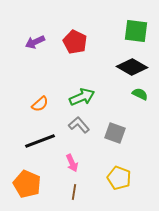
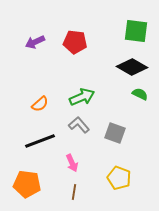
red pentagon: rotated 20 degrees counterclockwise
orange pentagon: rotated 16 degrees counterclockwise
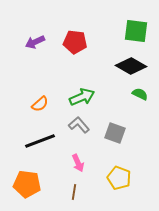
black diamond: moved 1 px left, 1 px up
pink arrow: moved 6 px right
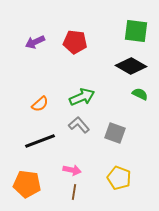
pink arrow: moved 6 px left, 7 px down; rotated 54 degrees counterclockwise
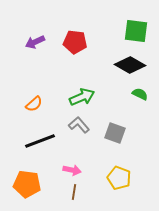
black diamond: moved 1 px left, 1 px up
orange semicircle: moved 6 px left
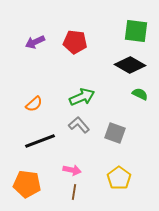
yellow pentagon: rotated 15 degrees clockwise
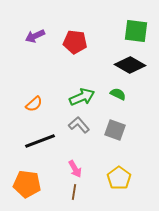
purple arrow: moved 6 px up
green semicircle: moved 22 px left
gray square: moved 3 px up
pink arrow: moved 3 px right, 1 px up; rotated 48 degrees clockwise
